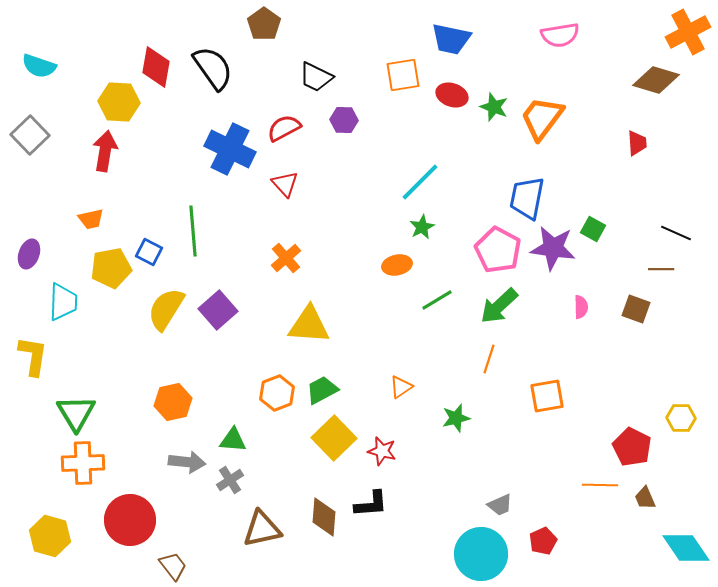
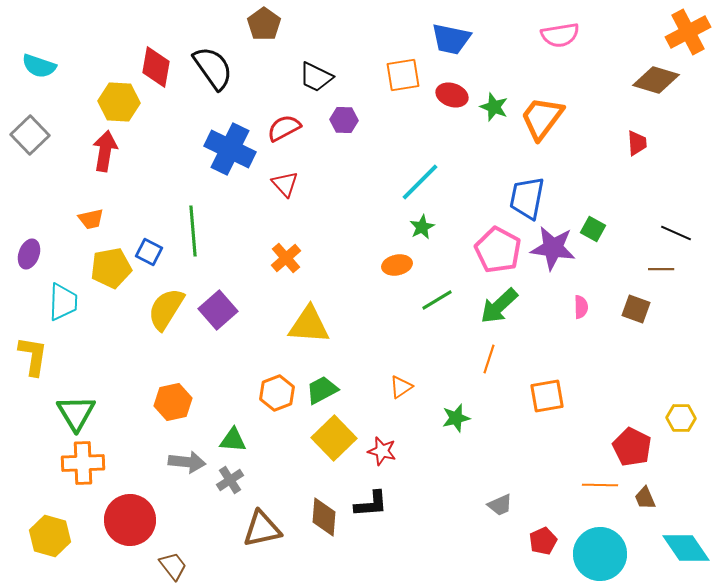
cyan circle at (481, 554): moved 119 px right
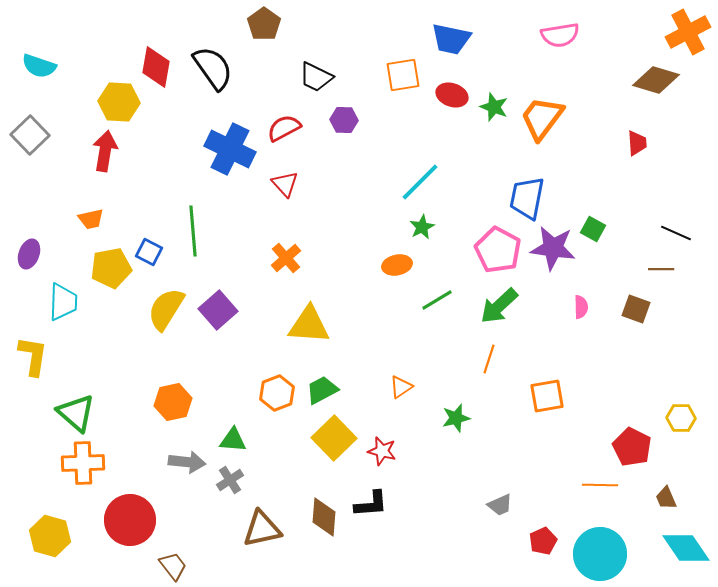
green triangle at (76, 413): rotated 18 degrees counterclockwise
brown trapezoid at (645, 498): moved 21 px right
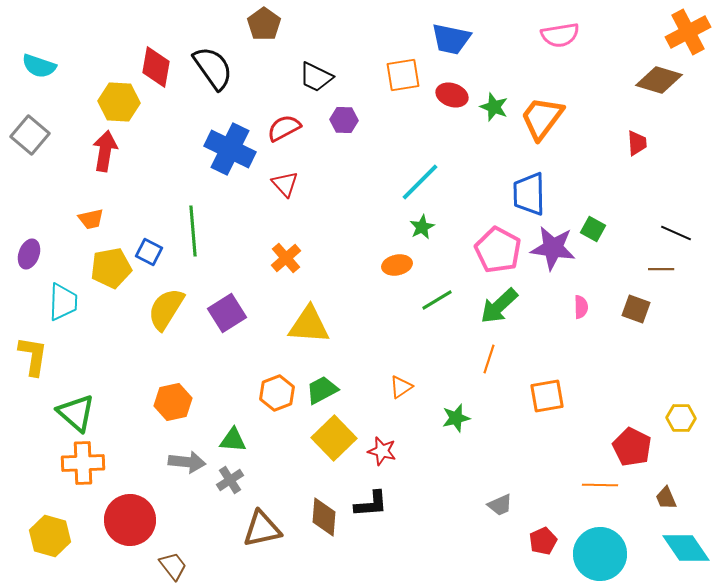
brown diamond at (656, 80): moved 3 px right
gray square at (30, 135): rotated 6 degrees counterclockwise
blue trapezoid at (527, 198): moved 2 px right, 4 px up; rotated 12 degrees counterclockwise
purple square at (218, 310): moved 9 px right, 3 px down; rotated 9 degrees clockwise
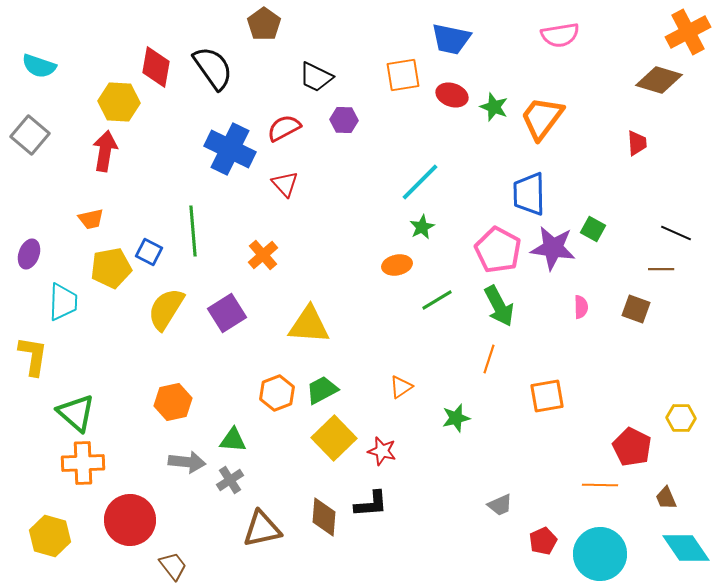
orange cross at (286, 258): moved 23 px left, 3 px up
green arrow at (499, 306): rotated 75 degrees counterclockwise
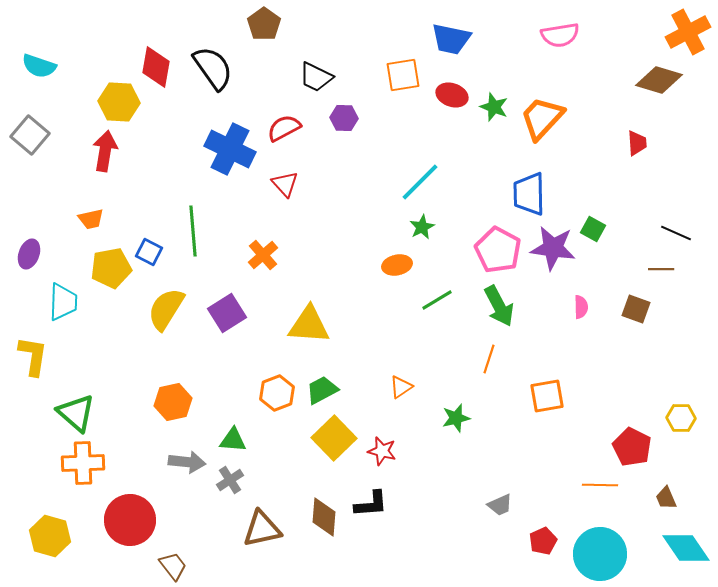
orange trapezoid at (542, 118): rotated 6 degrees clockwise
purple hexagon at (344, 120): moved 2 px up
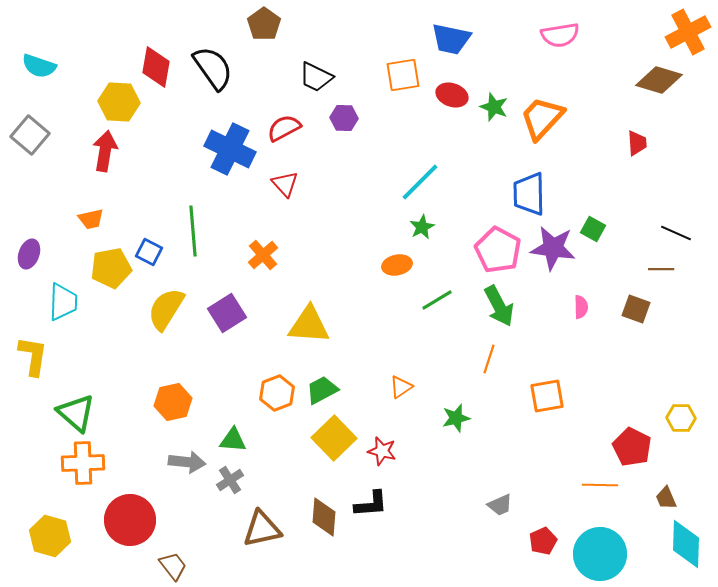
cyan diamond at (686, 548): moved 4 px up; rotated 36 degrees clockwise
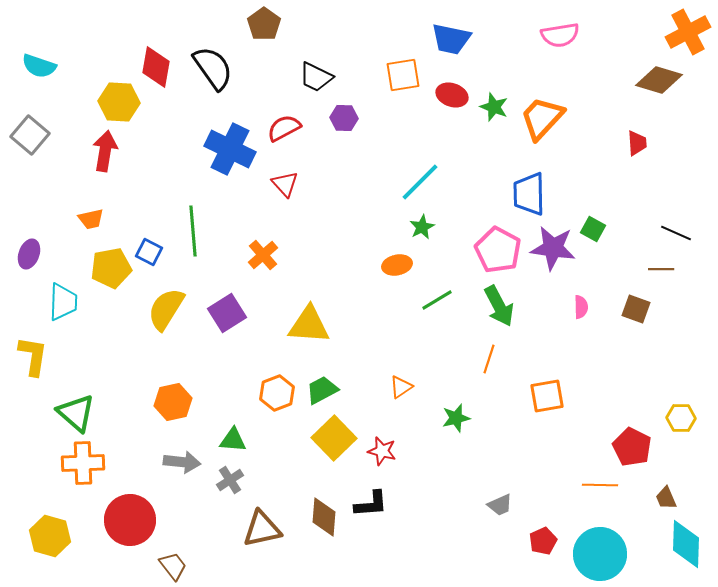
gray arrow at (187, 462): moved 5 px left
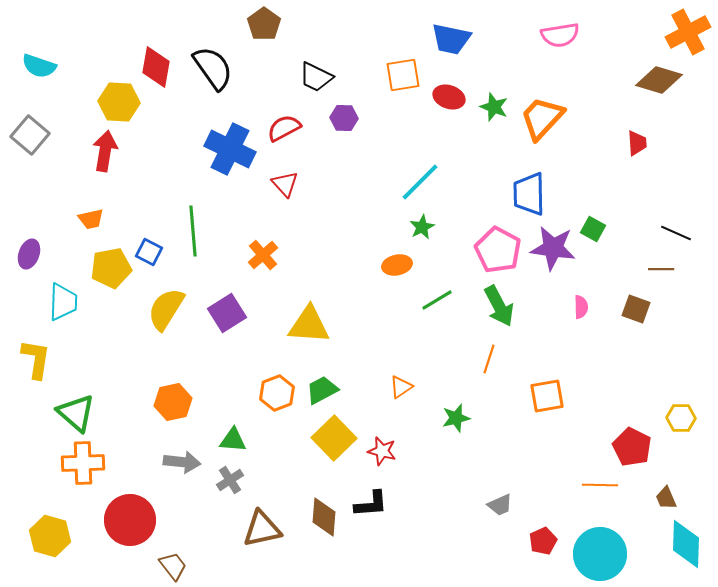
red ellipse at (452, 95): moved 3 px left, 2 px down
yellow L-shape at (33, 356): moved 3 px right, 3 px down
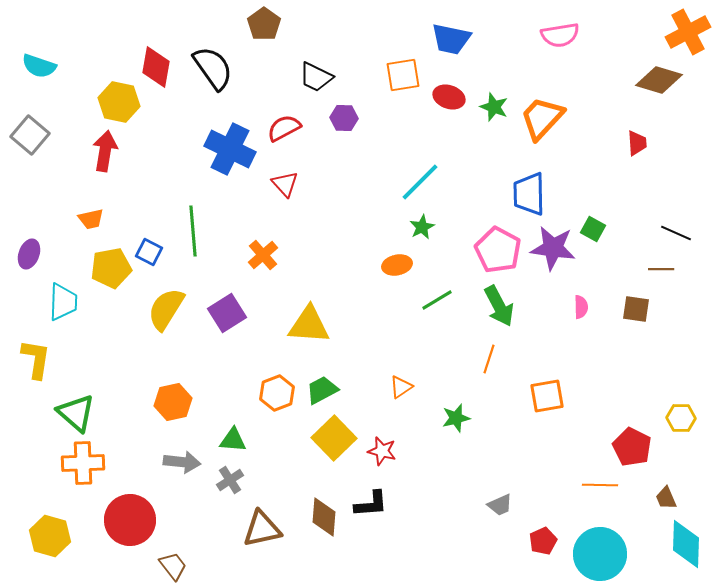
yellow hexagon at (119, 102): rotated 9 degrees clockwise
brown square at (636, 309): rotated 12 degrees counterclockwise
